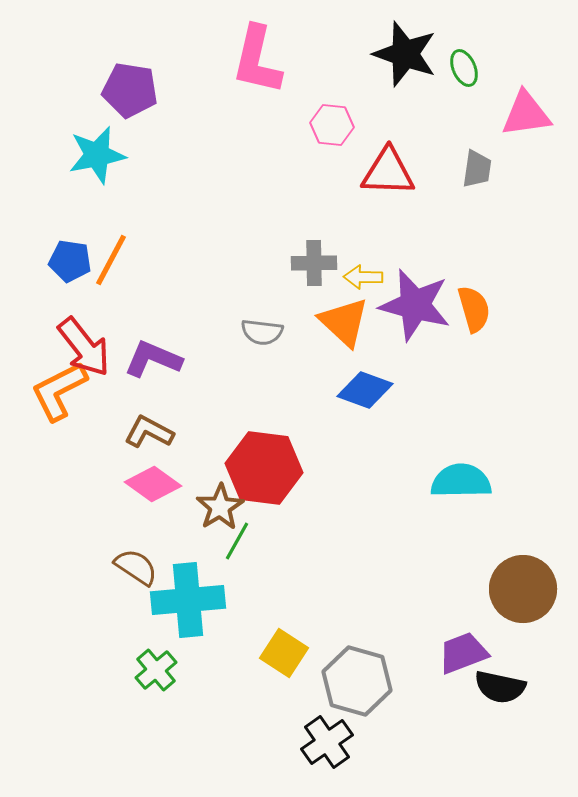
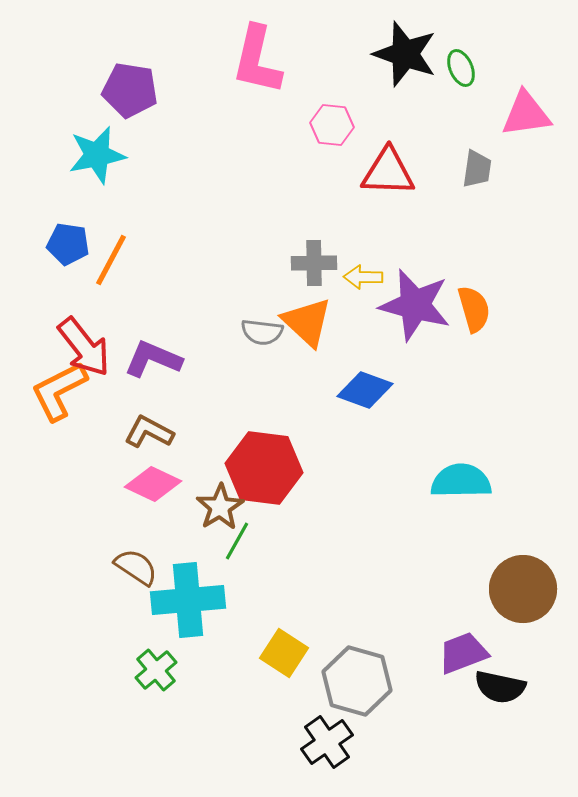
green ellipse: moved 3 px left
blue pentagon: moved 2 px left, 17 px up
orange triangle: moved 37 px left
pink diamond: rotated 10 degrees counterclockwise
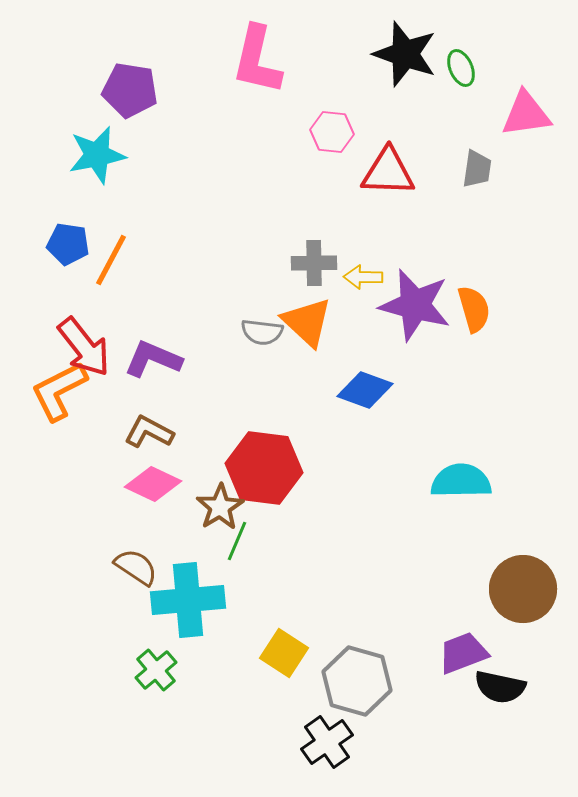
pink hexagon: moved 7 px down
green line: rotated 6 degrees counterclockwise
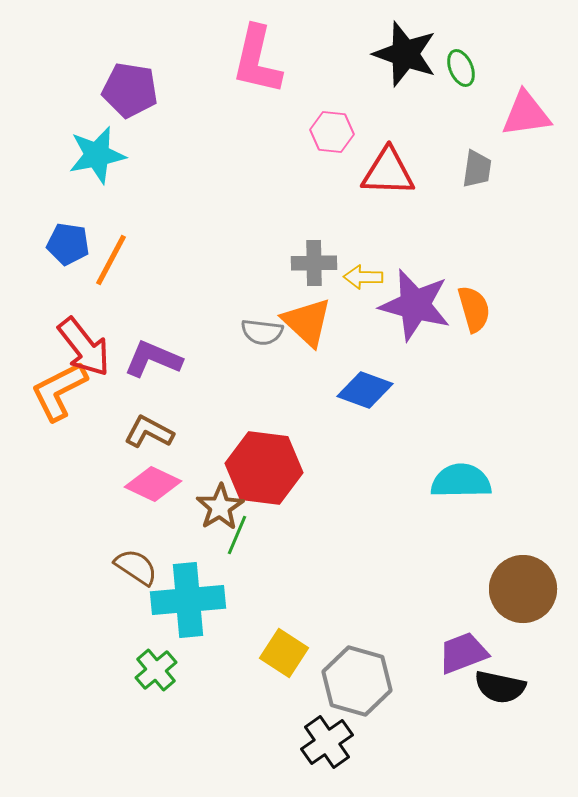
green line: moved 6 px up
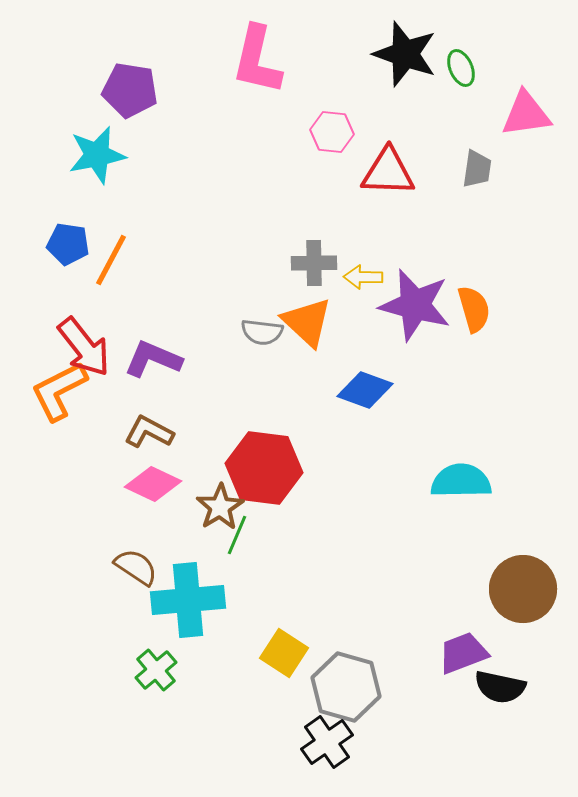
gray hexagon: moved 11 px left, 6 px down
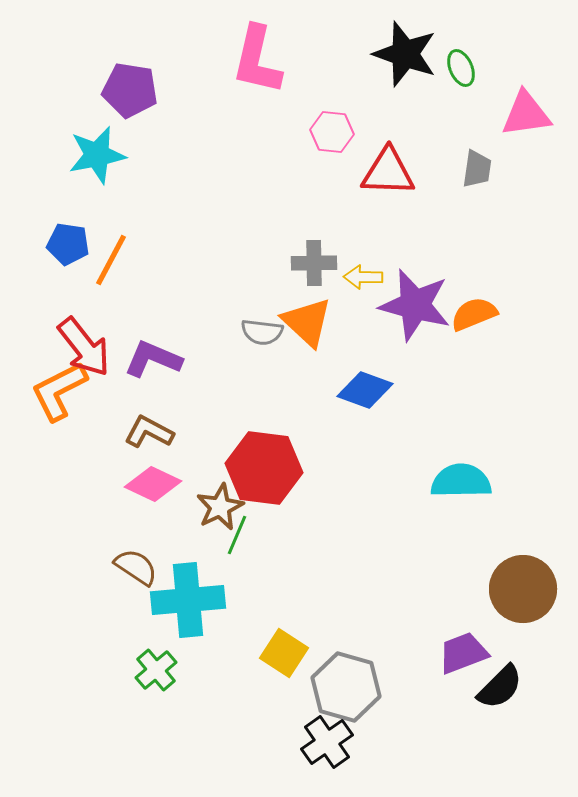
orange semicircle: moved 5 px down; rotated 96 degrees counterclockwise
brown star: rotated 6 degrees clockwise
black semicircle: rotated 57 degrees counterclockwise
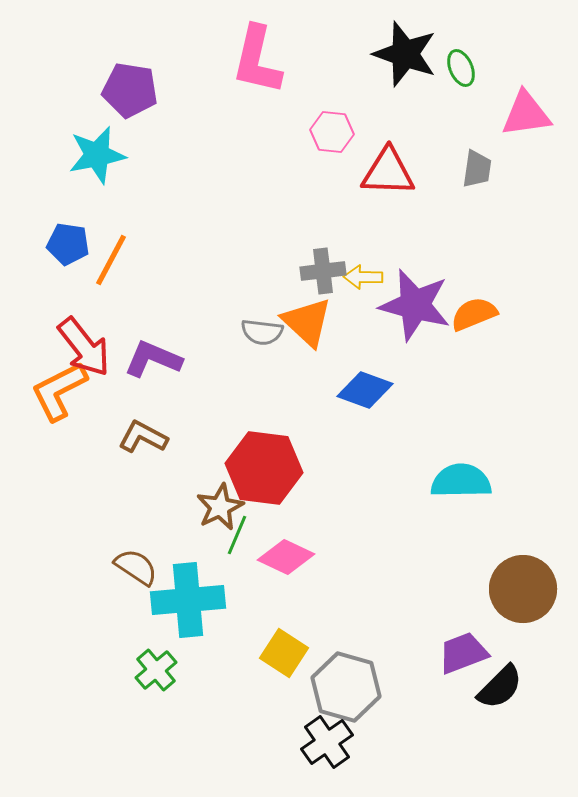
gray cross: moved 9 px right, 8 px down; rotated 6 degrees counterclockwise
brown L-shape: moved 6 px left, 5 px down
pink diamond: moved 133 px right, 73 px down
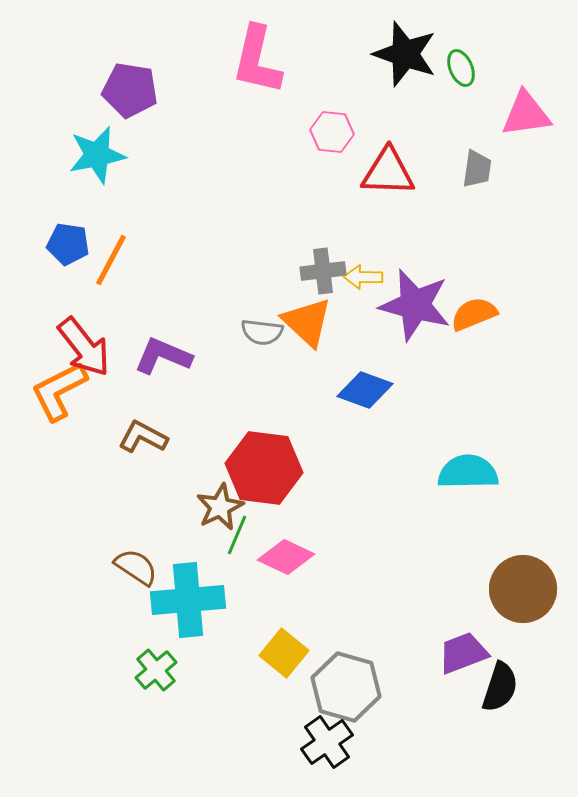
purple L-shape: moved 10 px right, 3 px up
cyan semicircle: moved 7 px right, 9 px up
yellow square: rotated 6 degrees clockwise
black semicircle: rotated 27 degrees counterclockwise
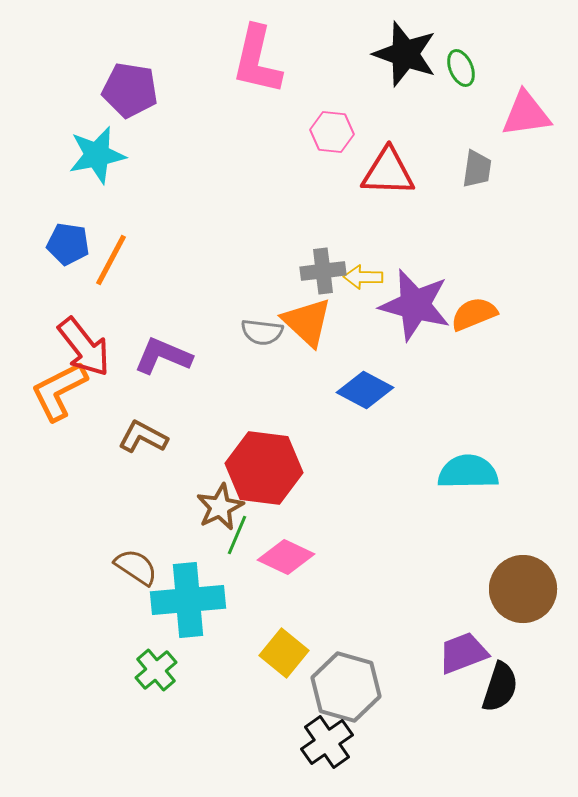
blue diamond: rotated 8 degrees clockwise
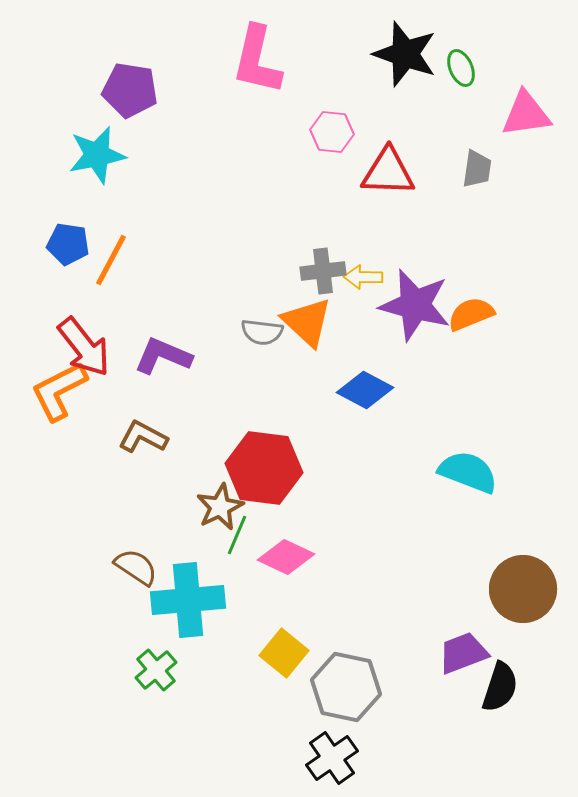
orange semicircle: moved 3 px left
cyan semicircle: rotated 22 degrees clockwise
gray hexagon: rotated 4 degrees counterclockwise
black cross: moved 5 px right, 16 px down
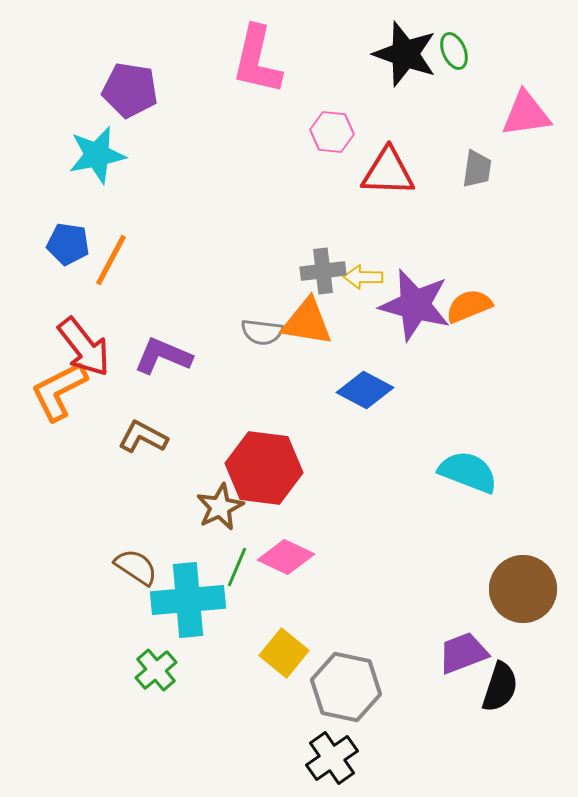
green ellipse: moved 7 px left, 17 px up
orange semicircle: moved 2 px left, 8 px up
orange triangle: rotated 34 degrees counterclockwise
green line: moved 32 px down
